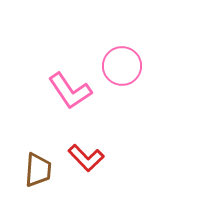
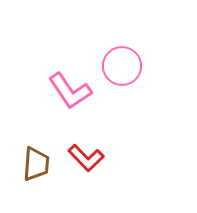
brown trapezoid: moved 2 px left, 6 px up
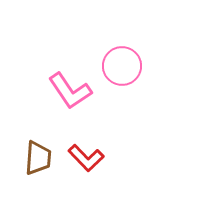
brown trapezoid: moved 2 px right, 6 px up
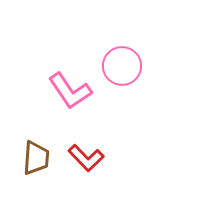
brown trapezoid: moved 2 px left
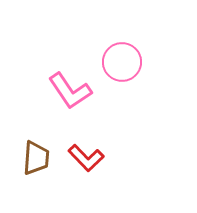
pink circle: moved 4 px up
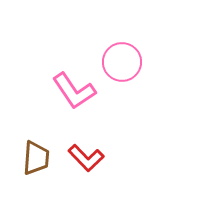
pink L-shape: moved 4 px right
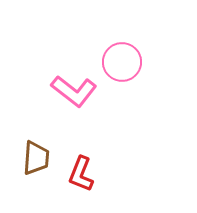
pink L-shape: rotated 18 degrees counterclockwise
red L-shape: moved 5 px left, 16 px down; rotated 66 degrees clockwise
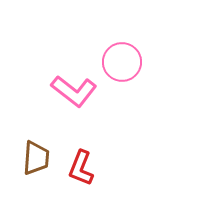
red L-shape: moved 6 px up
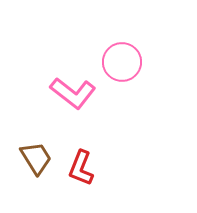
pink L-shape: moved 1 px left, 2 px down
brown trapezoid: rotated 36 degrees counterclockwise
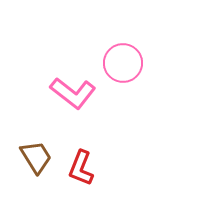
pink circle: moved 1 px right, 1 px down
brown trapezoid: moved 1 px up
